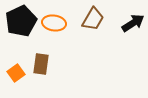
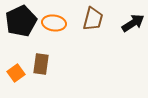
brown trapezoid: rotated 15 degrees counterclockwise
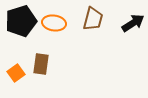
black pentagon: rotated 8 degrees clockwise
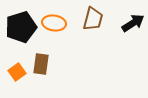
black pentagon: moved 6 px down
orange square: moved 1 px right, 1 px up
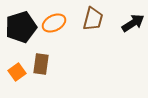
orange ellipse: rotated 35 degrees counterclockwise
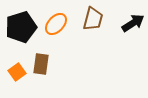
orange ellipse: moved 2 px right, 1 px down; rotated 20 degrees counterclockwise
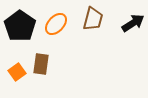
black pentagon: moved 1 px left, 1 px up; rotated 20 degrees counterclockwise
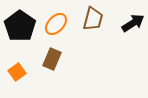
brown rectangle: moved 11 px right, 5 px up; rotated 15 degrees clockwise
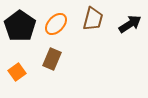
black arrow: moved 3 px left, 1 px down
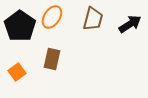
orange ellipse: moved 4 px left, 7 px up; rotated 10 degrees counterclockwise
brown rectangle: rotated 10 degrees counterclockwise
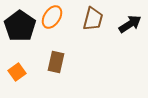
brown rectangle: moved 4 px right, 3 px down
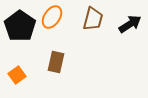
orange square: moved 3 px down
